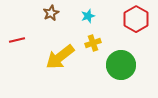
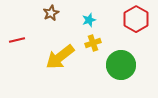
cyan star: moved 1 px right, 4 px down
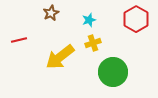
red line: moved 2 px right
green circle: moved 8 px left, 7 px down
